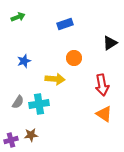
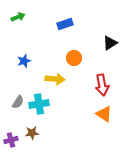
brown star: moved 1 px right, 2 px up
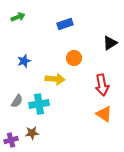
gray semicircle: moved 1 px left, 1 px up
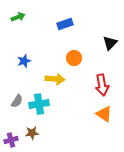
black triangle: rotated 14 degrees counterclockwise
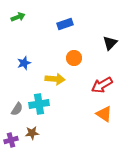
blue star: moved 2 px down
red arrow: rotated 70 degrees clockwise
gray semicircle: moved 8 px down
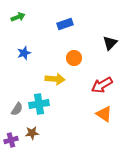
blue star: moved 10 px up
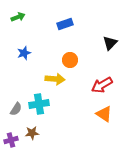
orange circle: moved 4 px left, 2 px down
gray semicircle: moved 1 px left
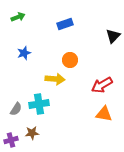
black triangle: moved 3 px right, 7 px up
orange triangle: rotated 24 degrees counterclockwise
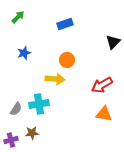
green arrow: rotated 24 degrees counterclockwise
black triangle: moved 6 px down
orange circle: moved 3 px left
